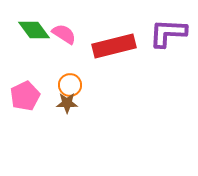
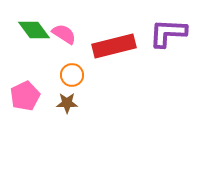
orange circle: moved 2 px right, 10 px up
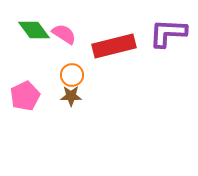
brown star: moved 4 px right, 7 px up
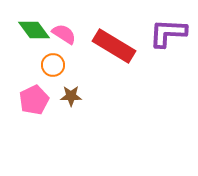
red rectangle: rotated 45 degrees clockwise
orange circle: moved 19 px left, 10 px up
pink pentagon: moved 9 px right, 4 px down
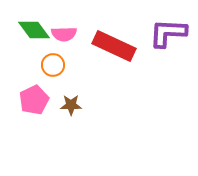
pink semicircle: rotated 145 degrees clockwise
red rectangle: rotated 6 degrees counterclockwise
brown star: moved 9 px down
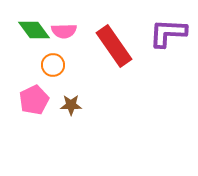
pink semicircle: moved 3 px up
red rectangle: rotated 30 degrees clockwise
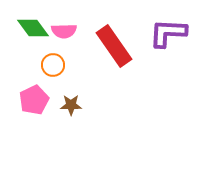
green diamond: moved 1 px left, 2 px up
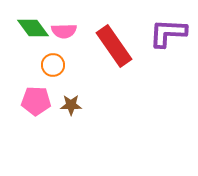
pink pentagon: moved 2 px right, 1 px down; rotated 28 degrees clockwise
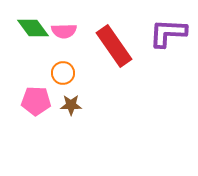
orange circle: moved 10 px right, 8 px down
